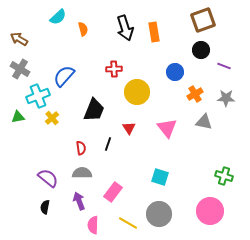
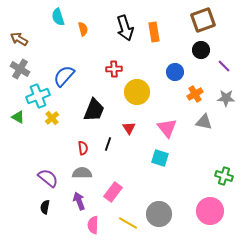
cyan semicircle: rotated 114 degrees clockwise
purple line: rotated 24 degrees clockwise
green triangle: rotated 40 degrees clockwise
red semicircle: moved 2 px right
cyan square: moved 19 px up
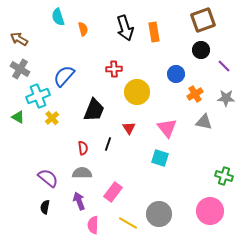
blue circle: moved 1 px right, 2 px down
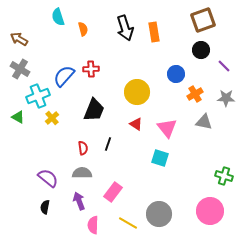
red cross: moved 23 px left
red triangle: moved 7 px right, 4 px up; rotated 24 degrees counterclockwise
